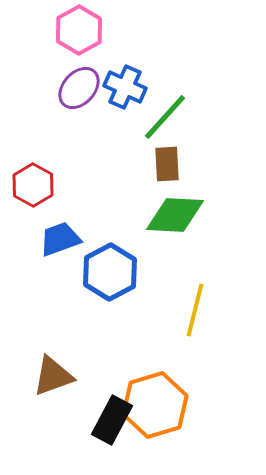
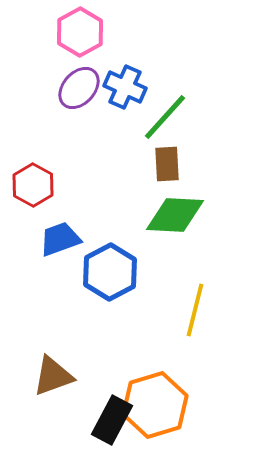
pink hexagon: moved 1 px right, 2 px down
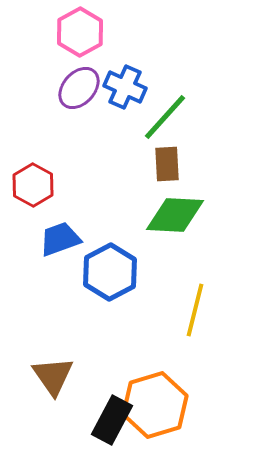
brown triangle: rotated 45 degrees counterclockwise
